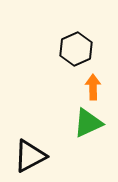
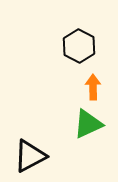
black hexagon: moved 3 px right, 3 px up; rotated 8 degrees counterclockwise
green triangle: moved 1 px down
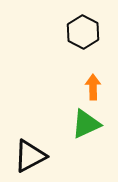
black hexagon: moved 4 px right, 14 px up
green triangle: moved 2 px left
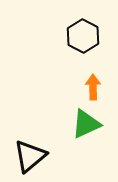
black hexagon: moved 4 px down
black triangle: rotated 12 degrees counterclockwise
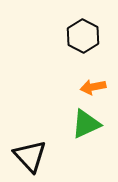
orange arrow: rotated 100 degrees counterclockwise
black triangle: rotated 33 degrees counterclockwise
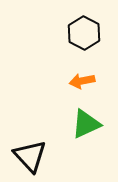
black hexagon: moved 1 px right, 3 px up
orange arrow: moved 11 px left, 6 px up
